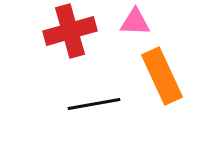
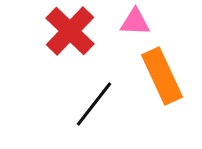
red cross: rotated 30 degrees counterclockwise
black line: rotated 42 degrees counterclockwise
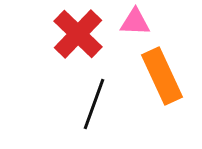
red cross: moved 8 px right, 3 px down
black line: rotated 18 degrees counterclockwise
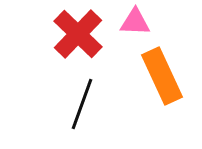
black line: moved 12 px left
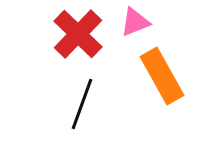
pink triangle: rotated 24 degrees counterclockwise
orange rectangle: rotated 4 degrees counterclockwise
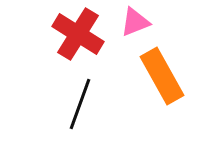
red cross: rotated 12 degrees counterclockwise
black line: moved 2 px left
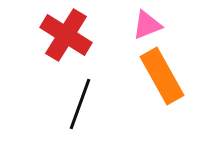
pink triangle: moved 12 px right, 3 px down
red cross: moved 12 px left, 1 px down
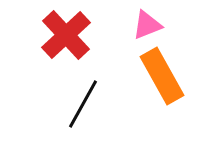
red cross: rotated 15 degrees clockwise
black line: moved 3 px right; rotated 9 degrees clockwise
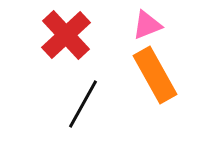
orange rectangle: moved 7 px left, 1 px up
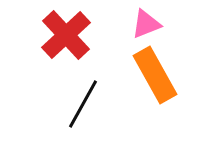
pink triangle: moved 1 px left, 1 px up
